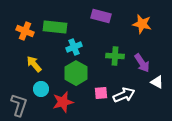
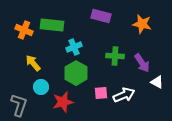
green rectangle: moved 3 px left, 2 px up
orange cross: moved 1 px left, 1 px up
yellow arrow: moved 1 px left, 1 px up
cyan circle: moved 2 px up
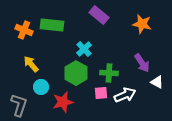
purple rectangle: moved 2 px left, 1 px up; rotated 24 degrees clockwise
cyan cross: moved 10 px right, 2 px down; rotated 21 degrees counterclockwise
green cross: moved 6 px left, 17 px down
yellow arrow: moved 2 px left, 1 px down
white arrow: moved 1 px right
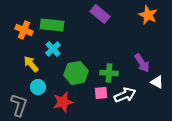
purple rectangle: moved 1 px right, 1 px up
orange star: moved 6 px right, 9 px up; rotated 12 degrees clockwise
cyan cross: moved 31 px left
green hexagon: rotated 20 degrees clockwise
cyan circle: moved 3 px left
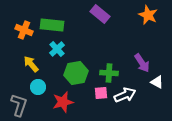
cyan cross: moved 4 px right
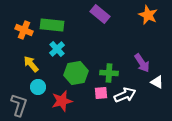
red star: moved 1 px left, 1 px up
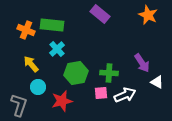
orange cross: moved 2 px right
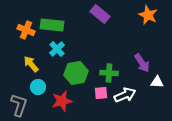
white triangle: rotated 24 degrees counterclockwise
